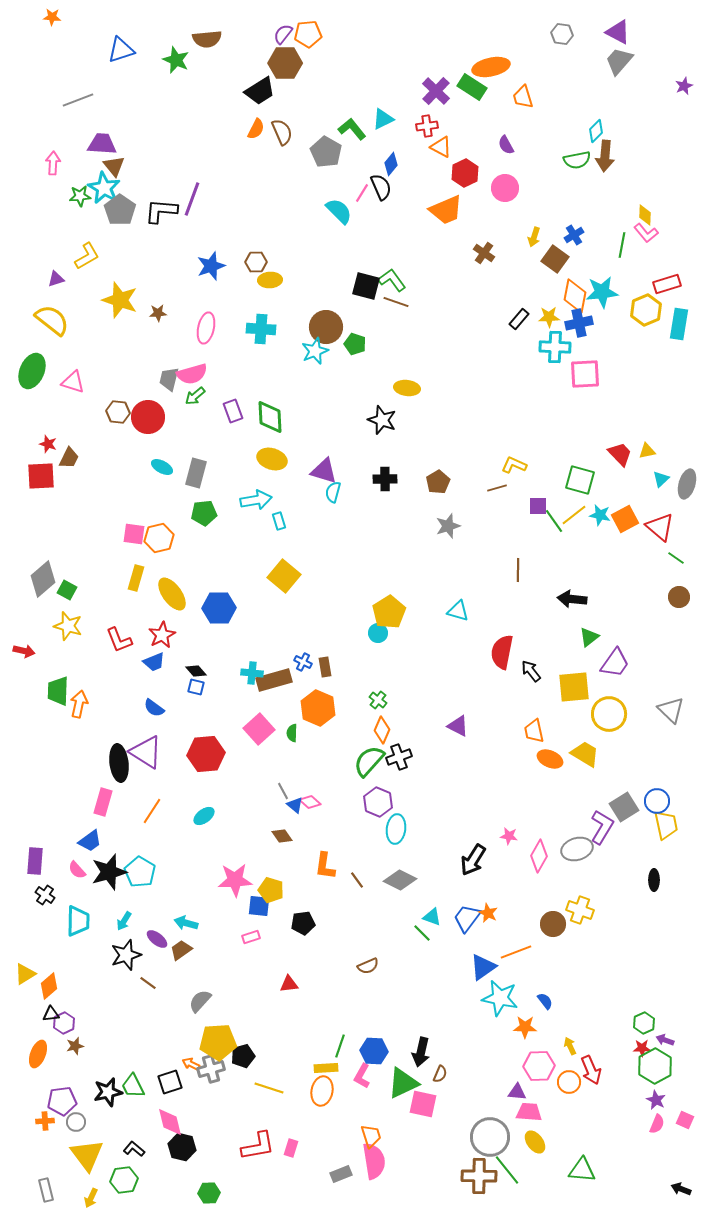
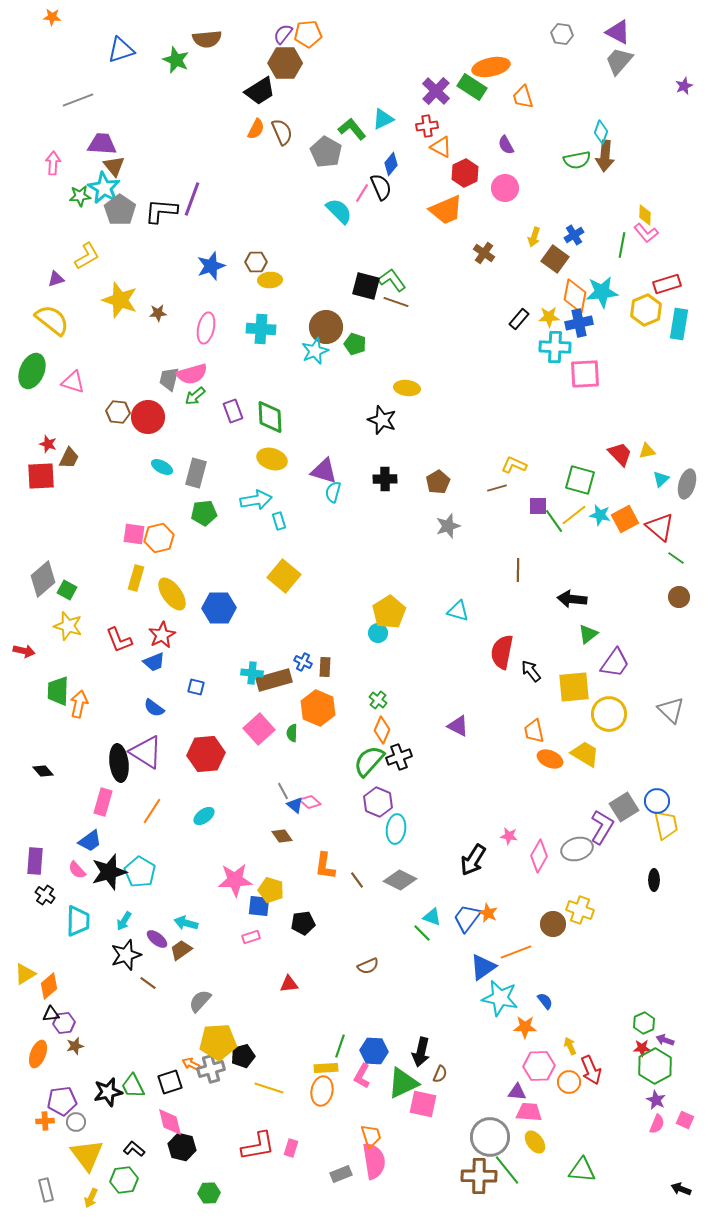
cyan diamond at (596, 131): moved 5 px right, 1 px down; rotated 25 degrees counterclockwise
green triangle at (589, 637): moved 1 px left, 3 px up
brown rectangle at (325, 667): rotated 12 degrees clockwise
black diamond at (196, 671): moved 153 px left, 100 px down
purple hexagon at (64, 1023): rotated 20 degrees clockwise
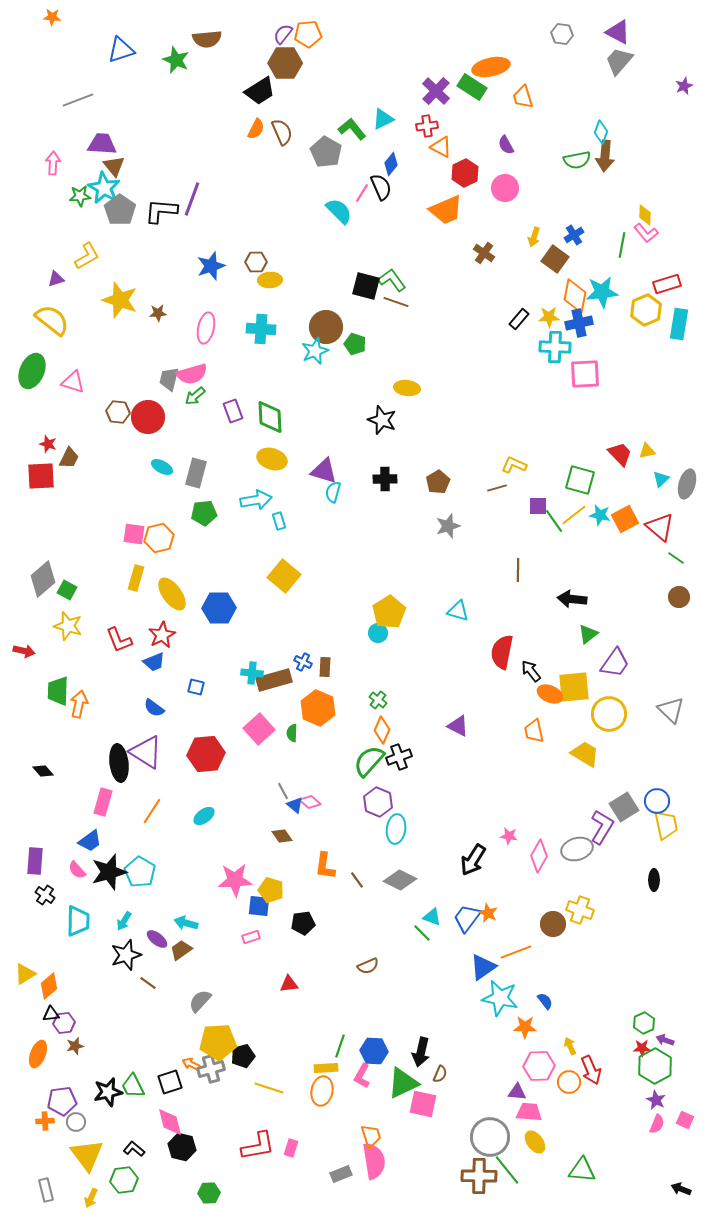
orange ellipse at (550, 759): moved 65 px up
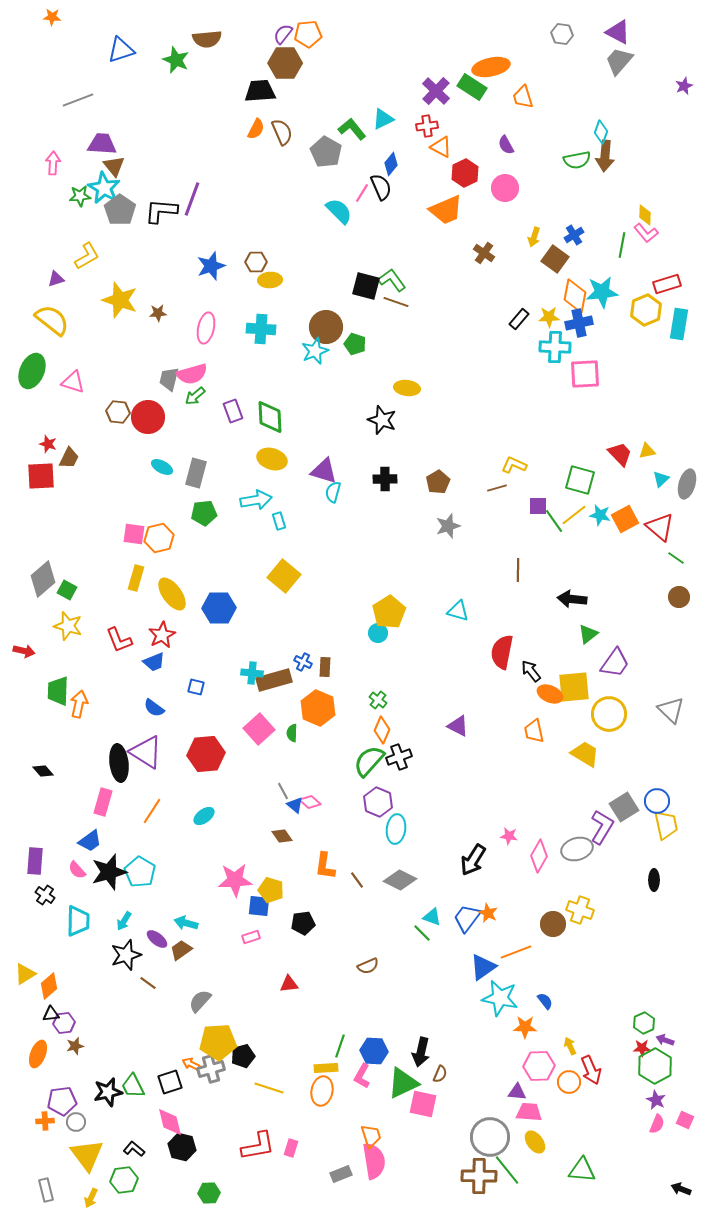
black trapezoid at (260, 91): rotated 152 degrees counterclockwise
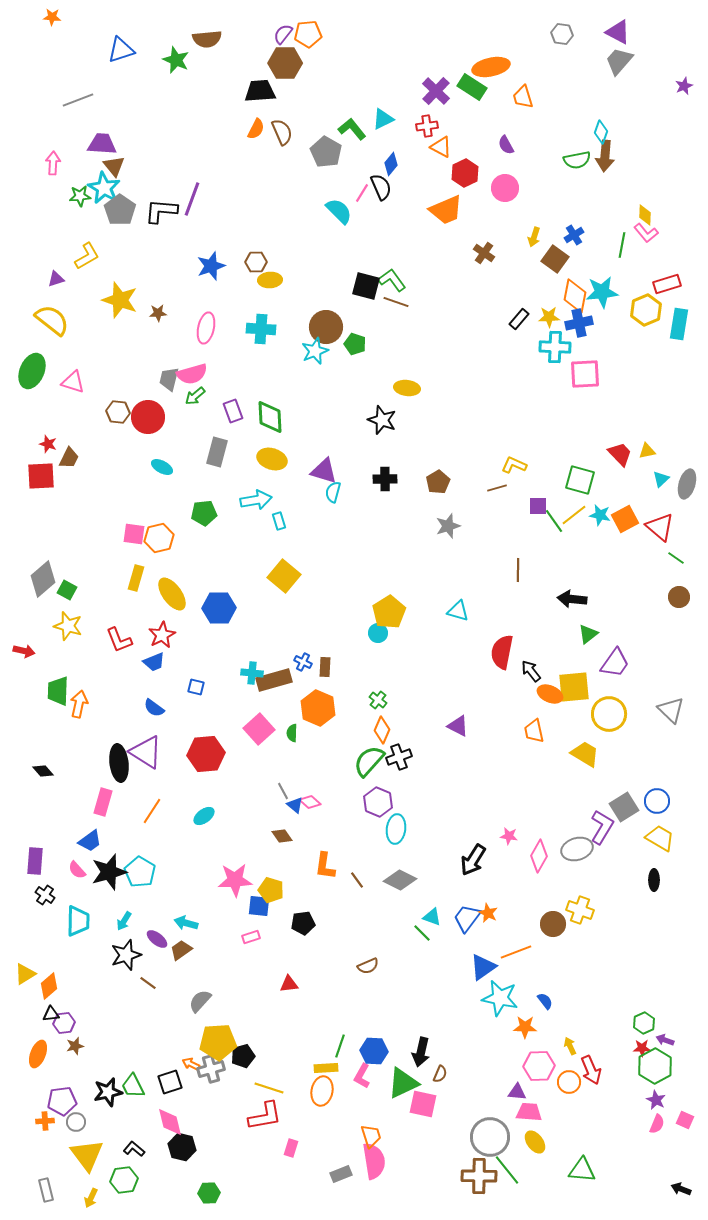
gray rectangle at (196, 473): moved 21 px right, 21 px up
yellow trapezoid at (666, 825): moved 6 px left, 13 px down; rotated 48 degrees counterclockwise
red L-shape at (258, 1146): moved 7 px right, 30 px up
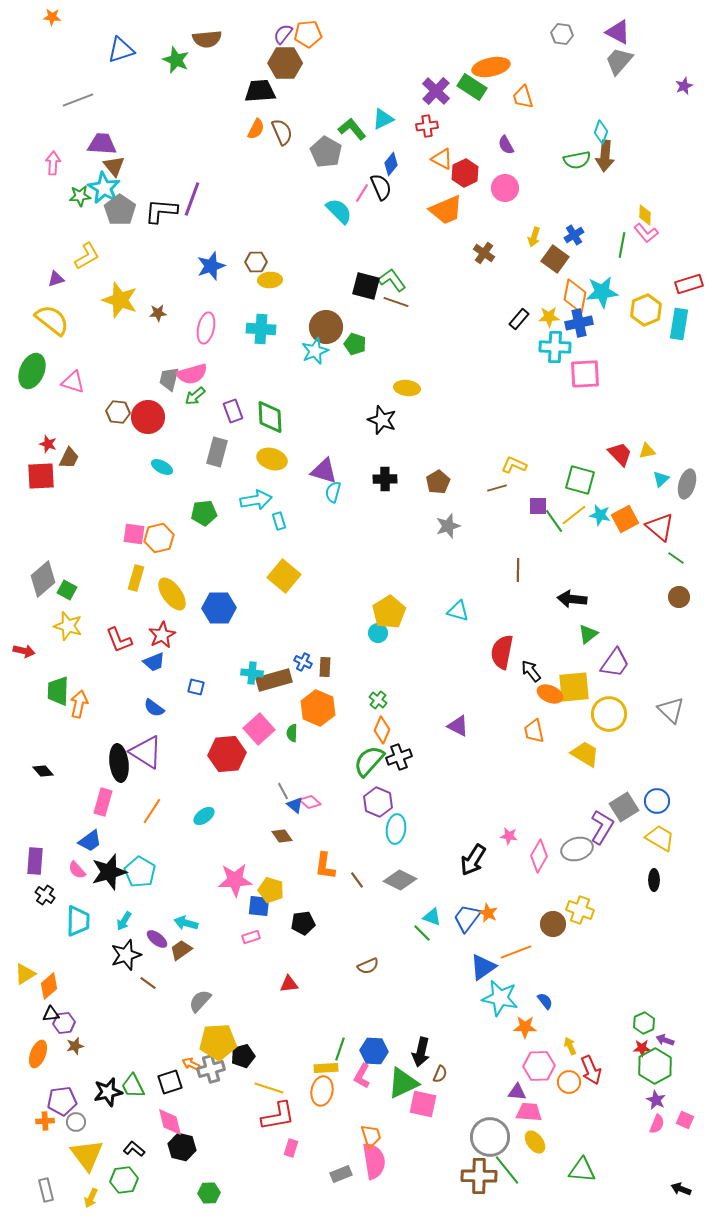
orange triangle at (441, 147): moved 1 px right, 12 px down
red rectangle at (667, 284): moved 22 px right
red hexagon at (206, 754): moved 21 px right
green line at (340, 1046): moved 3 px down
red L-shape at (265, 1116): moved 13 px right
